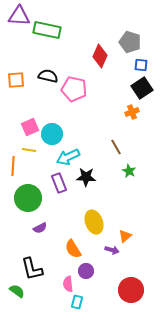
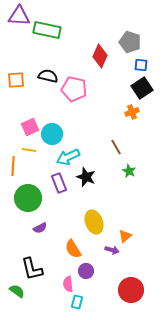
black star: rotated 18 degrees clockwise
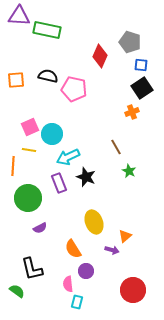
red circle: moved 2 px right
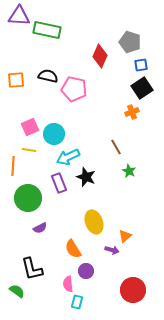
blue square: rotated 16 degrees counterclockwise
cyan circle: moved 2 px right
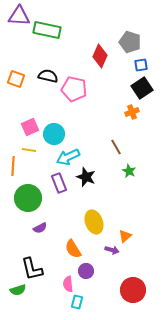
orange square: moved 1 px up; rotated 24 degrees clockwise
green semicircle: moved 1 px right, 1 px up; rotated 126 degrees clockwise
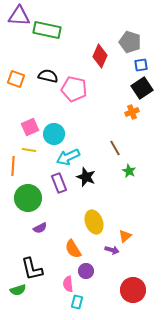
brown line: moved 1 px left, 1 px down
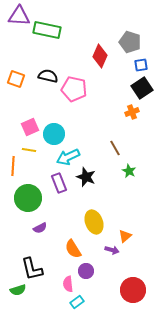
cyan rectangle: rotated 40 degrees clockwise
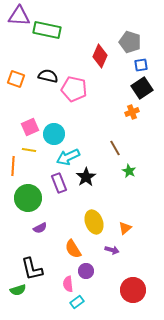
black star: rotated 18 degrees clockwise
orange triangle: moved 8 px up
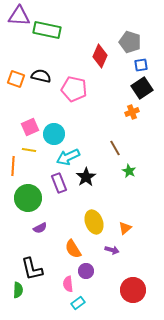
black semicircle: moved 7 px left
green semicircle: rotated 70 degrees counterclockwise
cyan rectangle: moved 1 px right, 1 px down
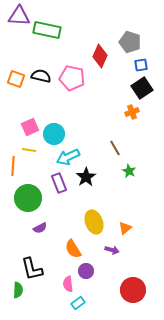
pink pentagon: moved 2 px left, 11 px up
